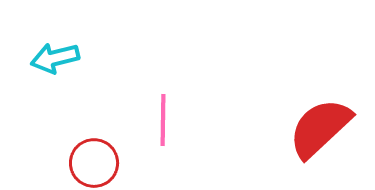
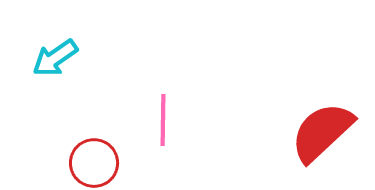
cyan arrow: rotated 21 degrees counterclockwise
red semicircle: moved 2 px right, 4 px down
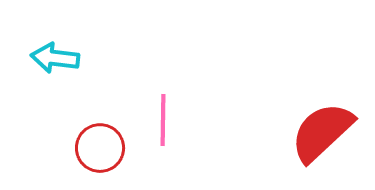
cyan arrow: rotated 42 degrees clockwise
red circle: moved 6 px right, 15 px up
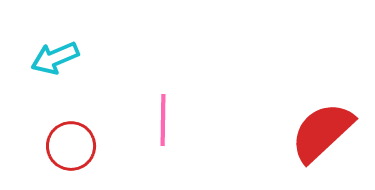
cyan arrow: rotated 30 degrees counterclockwise
red circle: moved 29 px left, 2 px up
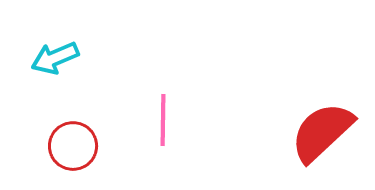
red circle: moved 2 px right
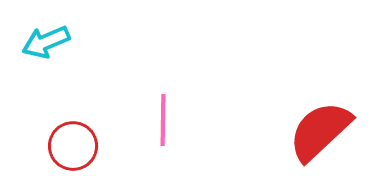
cyan arrow: moved 9 px left, 16 px up
red semicircle: moved 2 px left, 1 px up
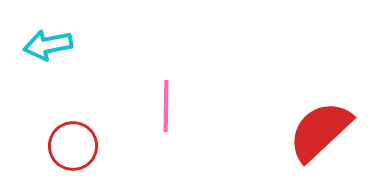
cyan arrow: moved 2 px right, 3 px down; rotated 12 degrees clockwise
pink line: moved 3 px right, 14 px up
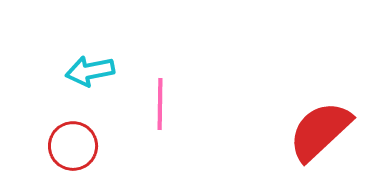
cyan arrow: moved 42 px right, 26 px down
pink line: moved 6 px left, 2 px up
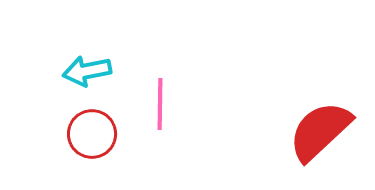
cyan arrow: moved 3 px left
red circle: moved 19 px right, 12 px up
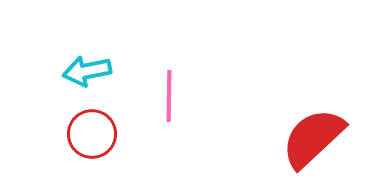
pink line: moved 9 px right, 8 px up
red semicircle: moved 7 px left, 7 px down
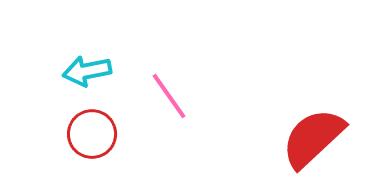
pink line: rotated 36 degrees counterclockwise
